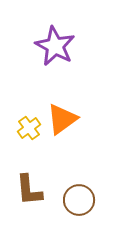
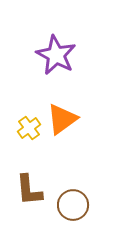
purple star: moved 1 px right, 9 px down
brown circle: moved 6 px left, 5 px down
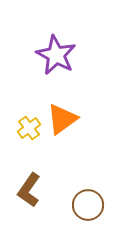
brown L-shape: rotated 40 degrees clockwise
brown circle: moved 15 px right
